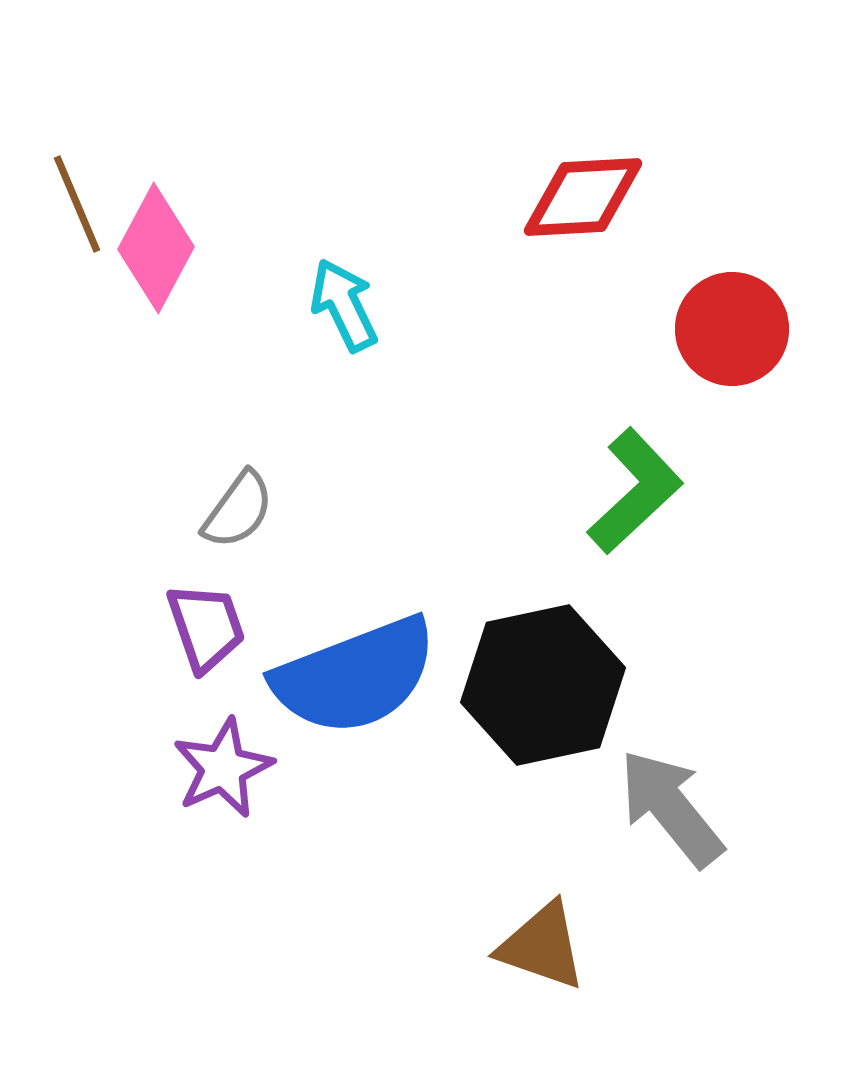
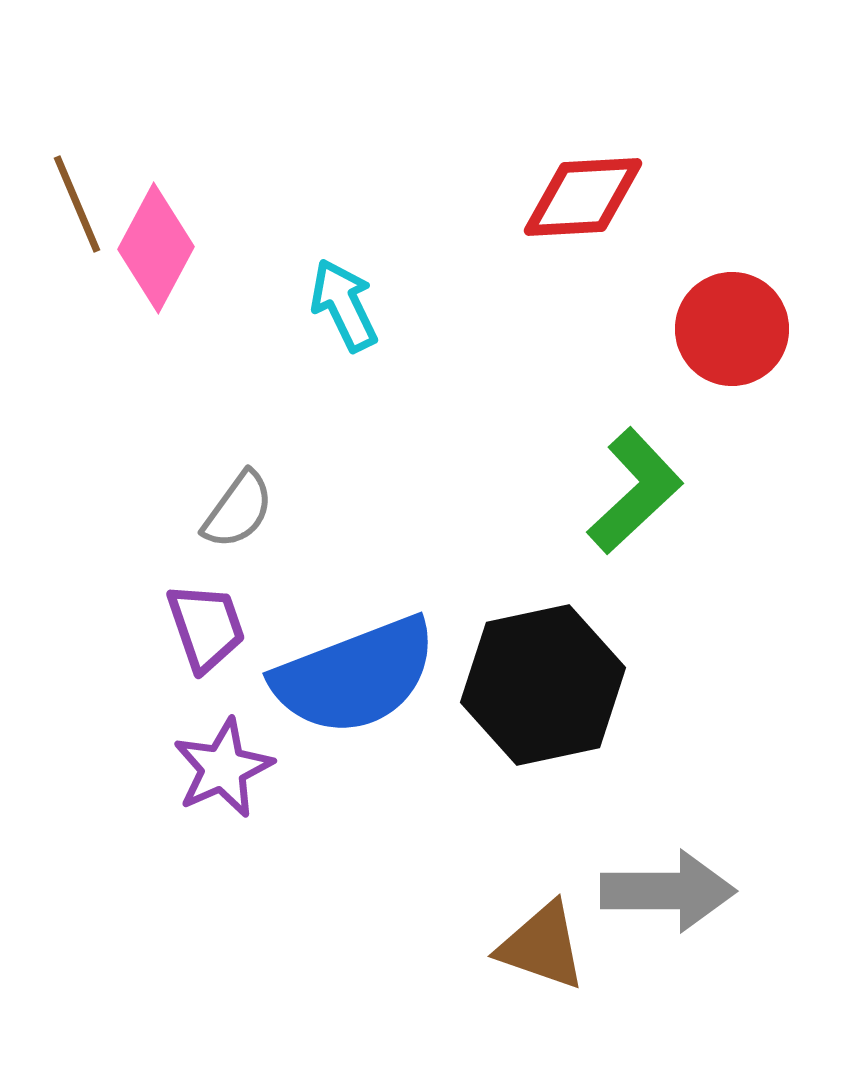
gray arrow: moved 3 px left, 83 px down; rotated 129 degrees clockwise
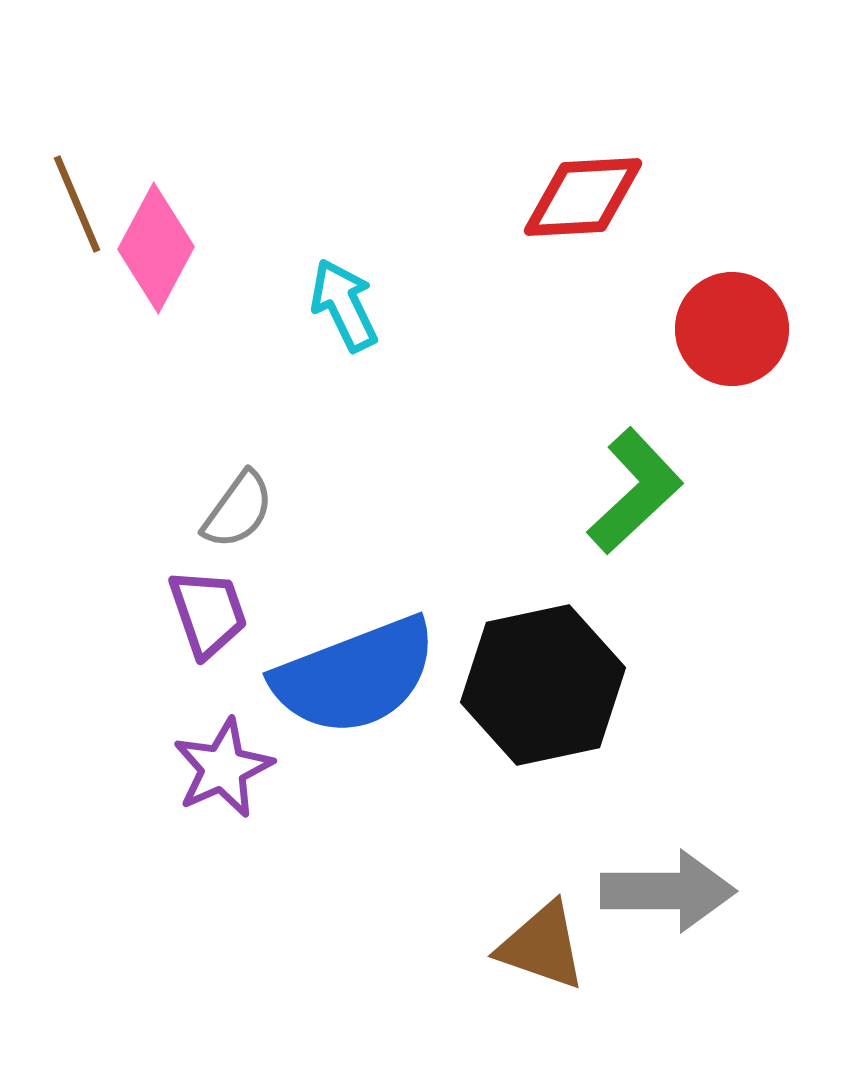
purple trapezoid: moved 2 px right, 14 px up
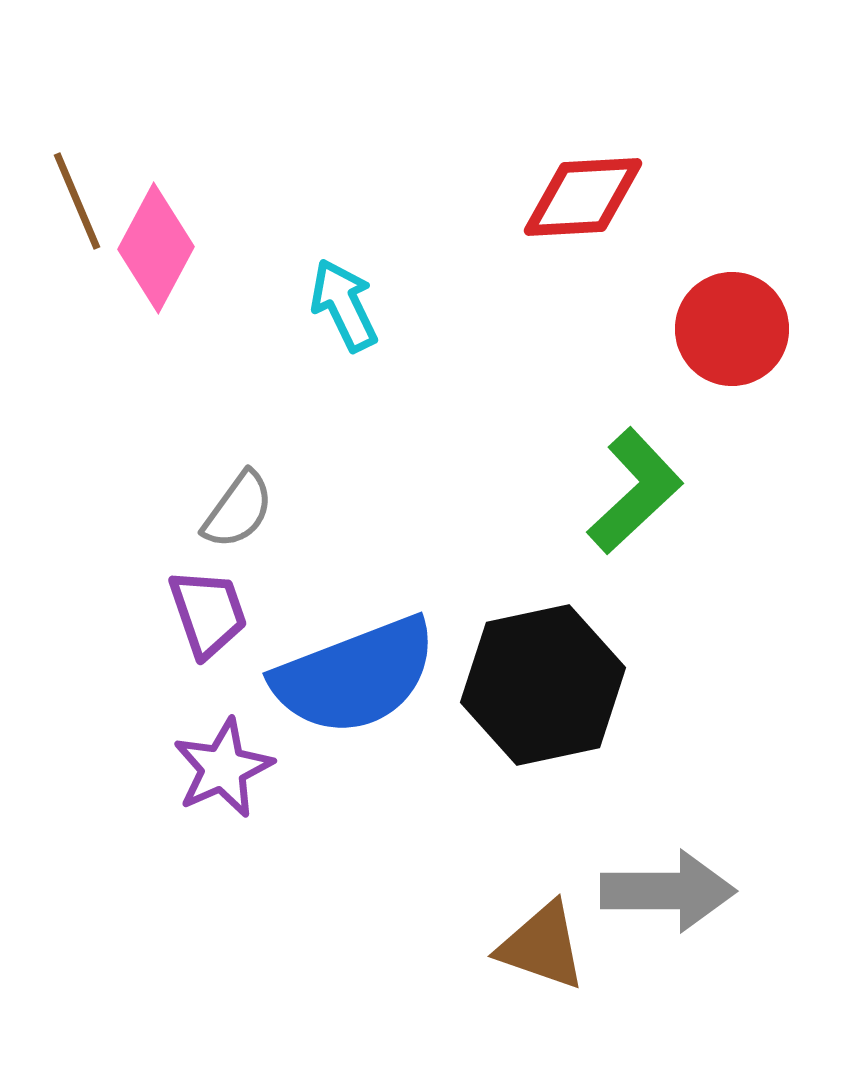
brown line: moved 3 px up
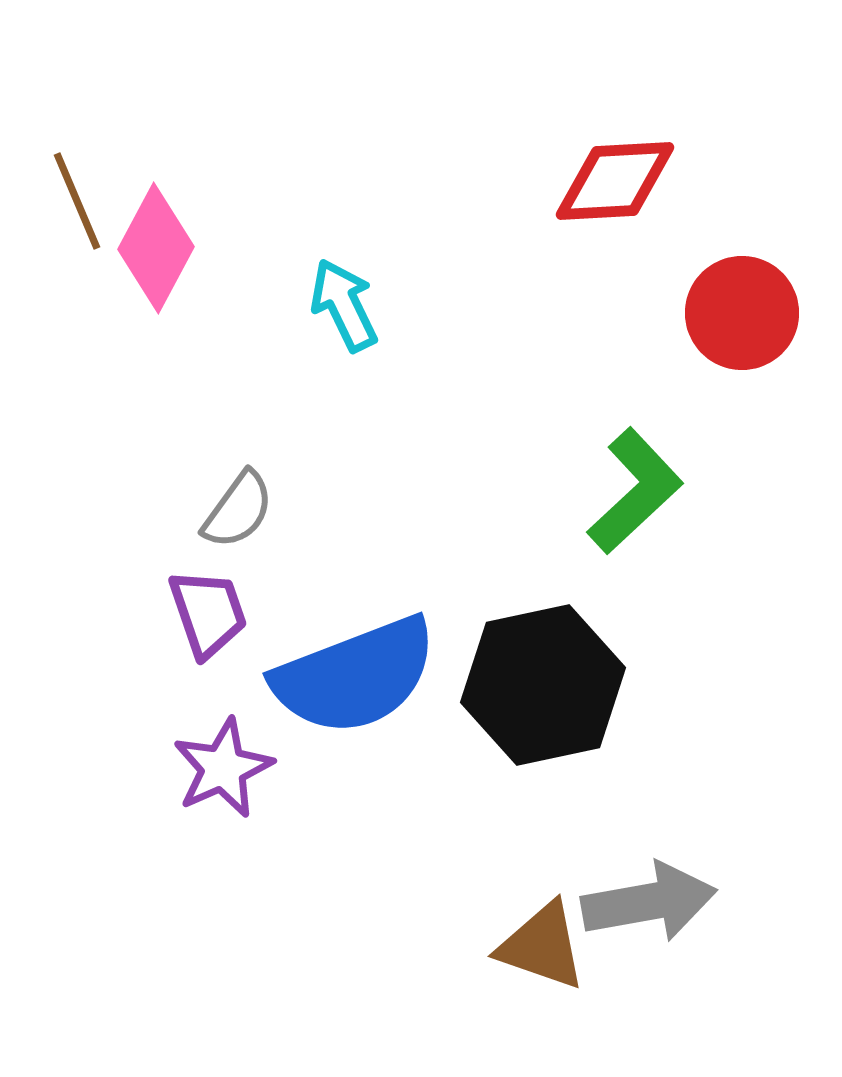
red diamond: moved 32 px right, 16 px up
red circle: moved 10 px right, 16 px up
gray arrow: moved 19 px left, 11 px down; rotated 10 degrees counterclockwise
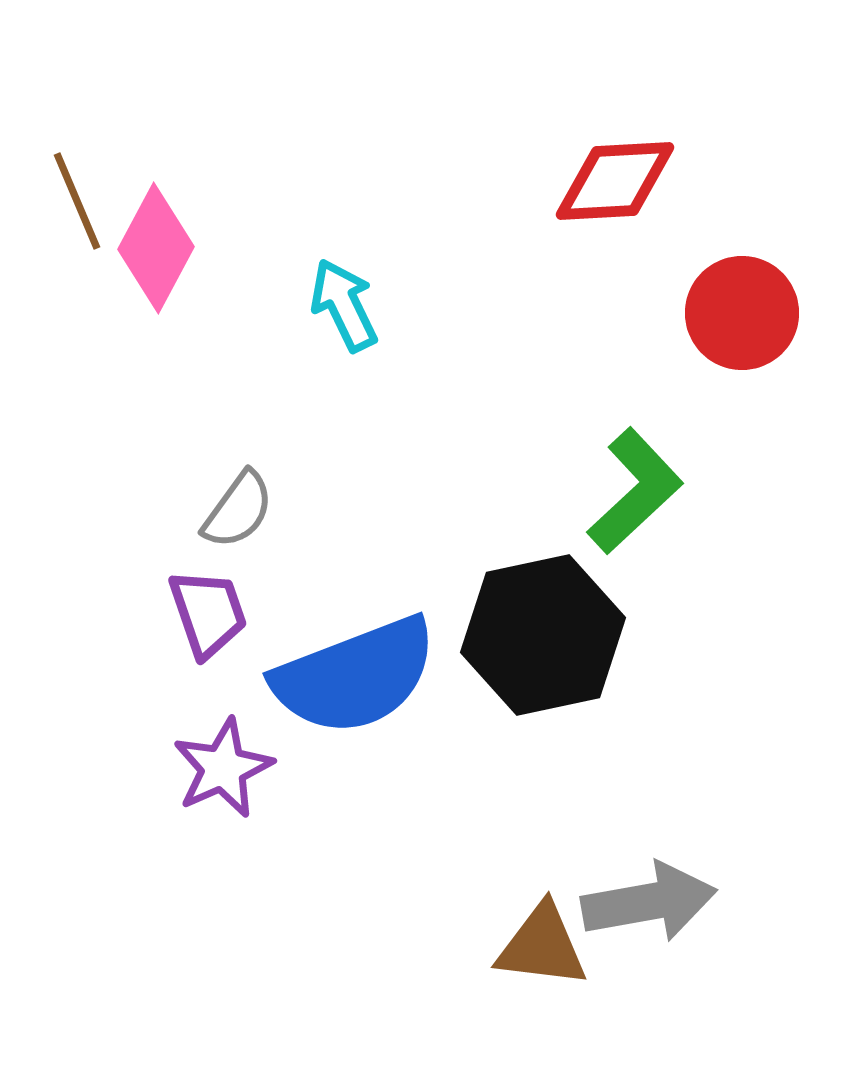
black hexagon: moved 50 px up
brown triangle: rotated 12 degrees counterclockwise
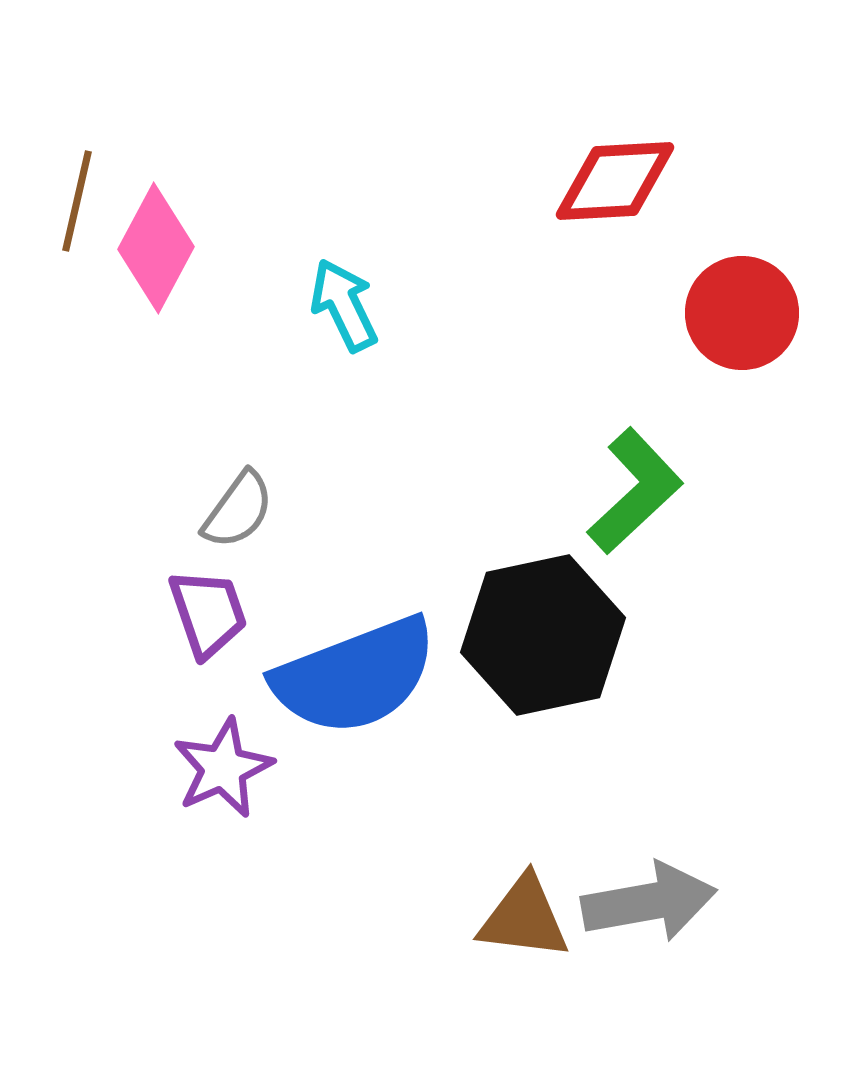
brown line: rotated 36 degrees clockwise
brown triangle: moved 18 px left, 28 px up
